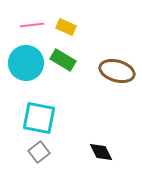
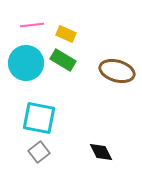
yellow rectangle: moved 7 px down
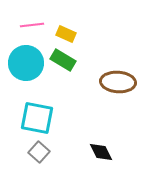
brown ellipse: moved 1 px right, 11 px down; rotated 12 degrees counterclockwise
cyan square: moved 2 px left
gray square: rotated 10 degrees counterclockwise
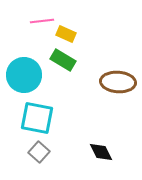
pink line: moved 10 px right, 4 px up
cyan circle: moved 2 px left, 12 px down
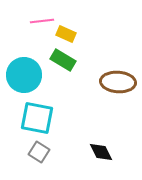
gray square: rotated 10 degrees counterclockwise
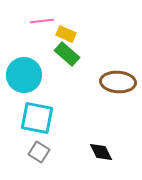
green rectangle: moved 4 px right, 6 px up; rotated 10 degrees clockwise
